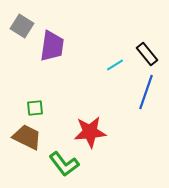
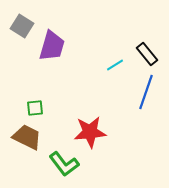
purple trapezoid: rotated 8 degrees clockwise
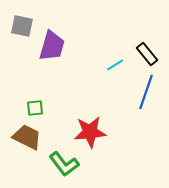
gray square: rotated 20 degrees counterclockwise
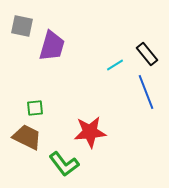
blue line: rotated 40 degrees counterclockwise
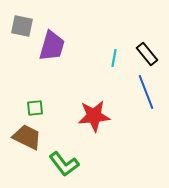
cyan line: moved 1 px left, 7 px up; rotated 48 degrees counterclockwise
red star: moved 4 px right, 16 px up
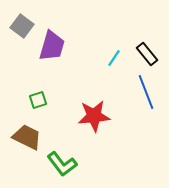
gray square: rotated 25 degrees clockwise
cyan line: rotated 24 degrees clockwise
green square: moved 3 px right, 8 px up; rotated 12 degrees counterclockwise
green L-shape: moved 2 px left
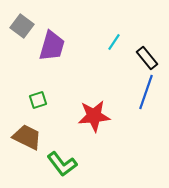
black rectangle: moved 4 px down
cyan line: moved 16 px up
blue line: rotated 40 degrees clockwise
